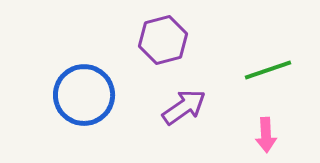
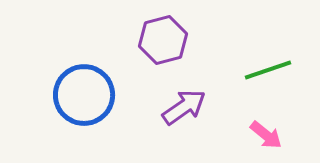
pink arrow: rotated 48 degrees counterclockwise
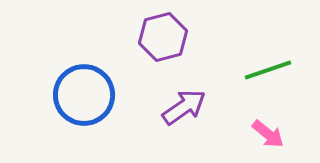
purple hexagon: moved 3 px up
pink arrow: moved 2 px right, 1 px up
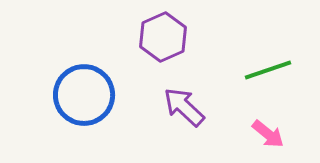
purple hexagon: rotated 9 degrees counterclockwise
purple arrow: rotated 102 degrees counterclockwise
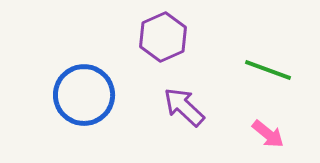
green line: rotated 39 degrees clockwise
